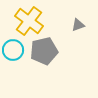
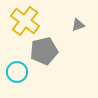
yellow cross: moved 4 px left
cyan circle: moved 4 px right, 22 px down
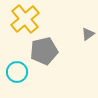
yellow cross: moved 2 px up; rotated 12 degrees clockwise
gray triangle: moved 10 px right, 9 px down; rotated 16 degrees counterclockwise
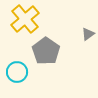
gray pentagon: moved 2 px right; rotated 24 degrees counterclockwise
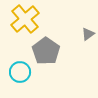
cyan circle: moved 3 px right
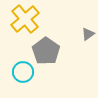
cyan circle: moved 3 px right
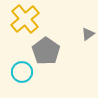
cyan circle: moved 1 px left
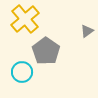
gray triangle: moved 1 px left, 3 px up
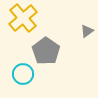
yellow cross: moved 2 px left, 1 px up
cyan circle: moved 1 px right, 2 px down
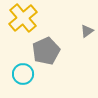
gray pentagon: rotated 12 degrees clockwise
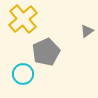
yellow cross: moved 1 px down
gray pentagon: moved 1 px down
